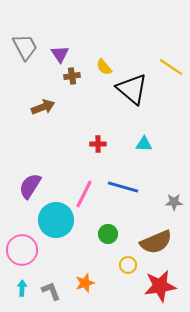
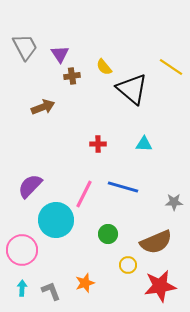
purple semicircle: rotated 12 degrees clockwise
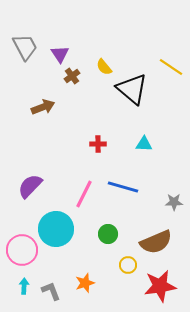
brown cross: rotated 28 degrees counterclockwise
cyan circle: moved 9 px down
cyan arrow: moved 2 px right, 2 px up
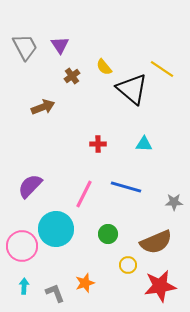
purple triangle: moved 9 px up
yellow line: moved 9 px left, 2 px down
blue line: moved 3 px right
pink circle: moved 4 px up
gray L-shape: moved 4 px right, 2 px down
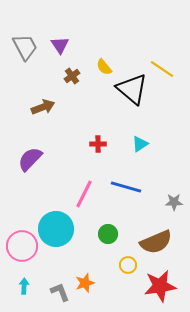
cyan triangle: moved 4 px left; rotated 36 degrees counterclockwise
purple semicircle: moved 27 px up
gray L-shape: moved 5 px right, 1 px up
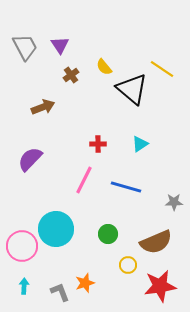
brown cross: moved 1 px left, 1 px up
pink line: moved 14 px up
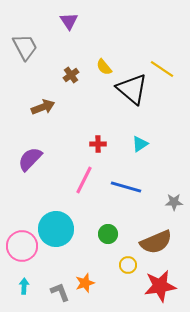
purple triangle: moved 9 px right, 24 px up
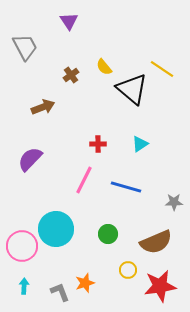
yellow circle: moved 5 px down
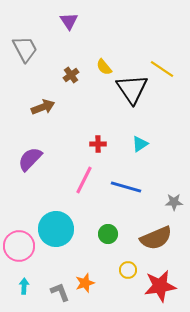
gray trapezoid: moved 2 px down
black triangle: rotated 16 degrees clockwise
brown semicircle: moved 4 px up
pink circle: moved 3 px left
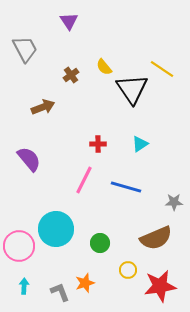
purple semicircle: moved 1 px left; rotated 96 degrees clockwise
green circle: moved 8 px left, 9 px down
